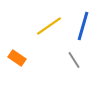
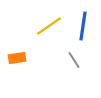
blue line: rotated 8 degrees counterclockwise
orange rectangle: rotated 42 degrees counterclockwise
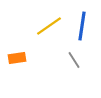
blue line: moved 1 px left
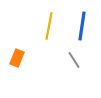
yellow line: rotated 44 degrees counterclockwise
orange rectangle: rotated 60 degrees counterclockwise
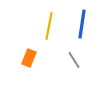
blue line: moved 2 px up
orange rectangle: moved 12 px right
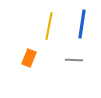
gray line: rotated 54 degrees counterclockwise
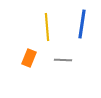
yellow line: moved 2 px left, 1 px down; rotated 16 degrees counterclockwise
gray line: moved 11 px left
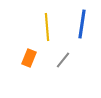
gray line: rotated 54 degrees counterclockwise
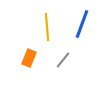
blue line: rotated 12 degrees clockwise
